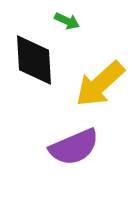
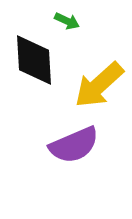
yellow arrow: moved 1 px left, 1 px down
purple semicircle: moved 2 px up
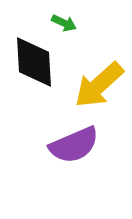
green arrow: moved 3 px left, 2 px down
black diamond: moved 2 px down
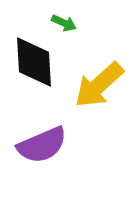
purple semicircle: moved 32 px left
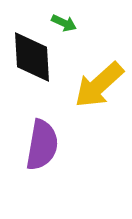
black diamond: moved 2 px left, 5 px up
purple semicircle: rotated 57 degrees counterclockwise
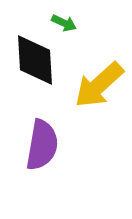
black diamond: moved 3 px right, 3 px down
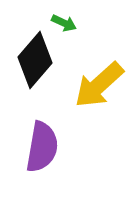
black diamond: rotated 44 degrees clockwise
purple semicircle: moved 2 px down
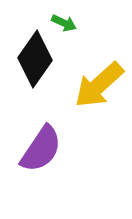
black diamond: moved 1 px up; rotated 6 degrees counterclockwise
purple semicircle: moved 1 px left, 2 px down; rotated 24 degrees clockwise
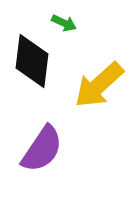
black diamond: moved 3 px left, 2 px down; rotated 28 degrees counterclockwise
purple semicircle: moved 1 px right
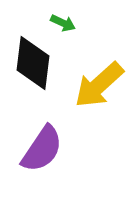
green arrow: moved 1 px left
black diamond: moved 1 px right, 2 px down
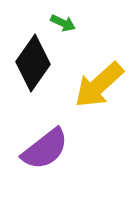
black diamond: rotated 28 degrees clockwise
purple semicircle: moved 3 px right; rotated 18 degrees clockwise
